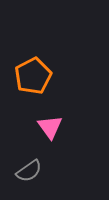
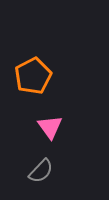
gray semicircle: moved 12 px right; rotated 12 degrees counterclockwise
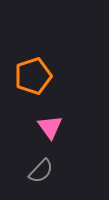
orange pentagon: rotated 9 degrees clockwise
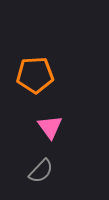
orange pentagon: moved 2 px right, 1 px up; rotated 15 degrees clockwise
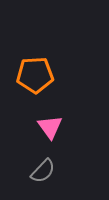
gray semicircle: moved 2 px right
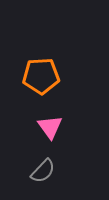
orange pentagon: moved 6 px right, 1 px down
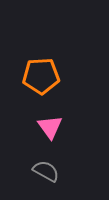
gray semicircle: moved 3 px right; rotated 104 degrees counterclockwise
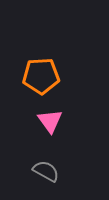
pink triangle: moved 6 px up
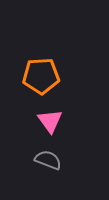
gray semicircle: moved 2 px right, 11 px up; rotated 8 degrees counterclockwise
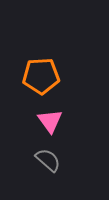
gray semicircle: rotated 20 degrees clockwise
